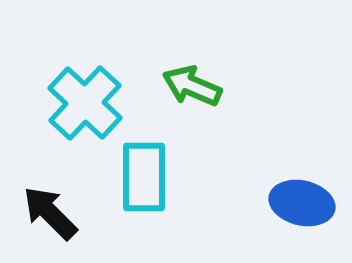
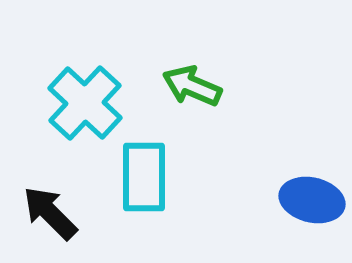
blue ellipse: moved 10 px right, 3 px up
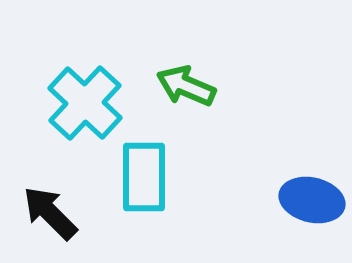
green arrow: moved 6 px left
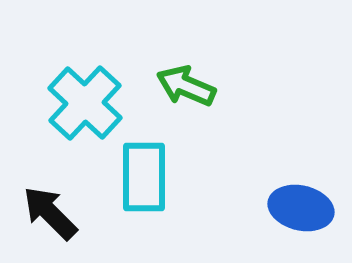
blue ellipse: moved 11 px left, 8 px down
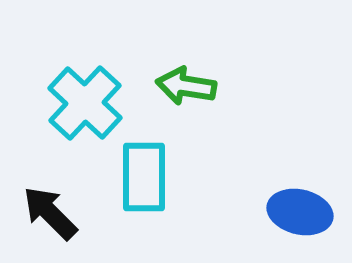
green arrow: rotated 14 degrees counterclockwise
blue ellipse: moved 1 px left, 4 px down
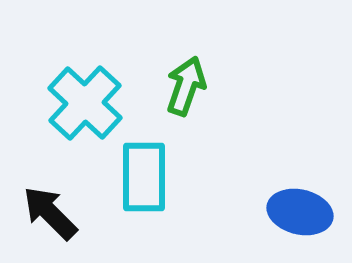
green arrow: rotated 100 degrees clockwise
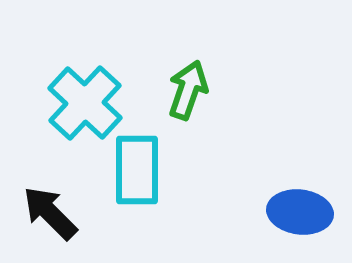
green arrow: moved 2 px right, 4 px down
cyan rectangle: moved 7 px left, 7 px up
blue ellipse: rotated 6 degrees counterclockwise
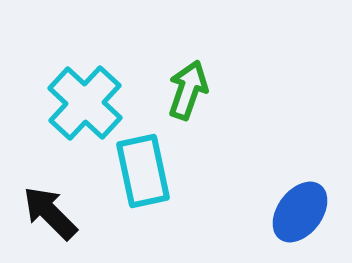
cyan rectangle: moved 6 px right, 1 px down; rotated 12 degrees counterclockwise
blue ellipse: rotated 60 degrees counterclockwise
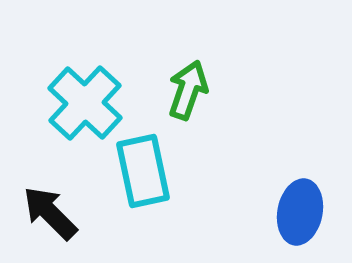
blue ellipse: rotated 26 degrees counterclockwise
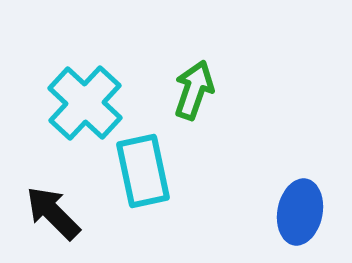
green arrow: moved 6 px right
black arrow: moved 3 px right
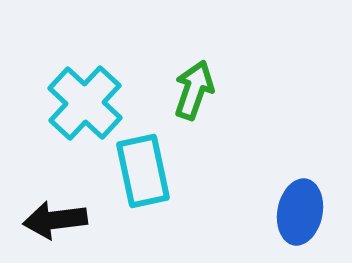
black arrow: moved 2 px right, 7 px down; rotated 52 degrees counterclockwise
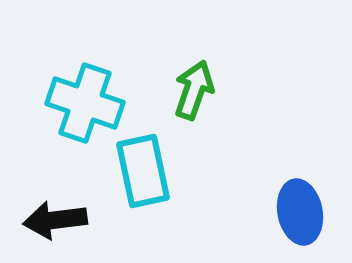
cyan cross: rotated 24 degrees counterclockwise
blue ellipse: rotated 22 degrees counterclockwise
